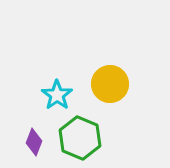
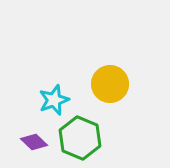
cyan star: moved 3 px left, 5 px down; rotated 16 degrees clockwise
purple diamond: rotated 68 degrees counterclockwise
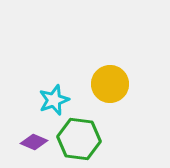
green hexagon: moved 1 px left, 1 px down; rotated 15 degrees counterclockwise
purple diamond: rotated 20 degrees counterclockwise
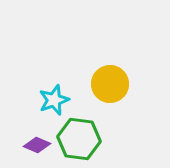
purple diamond: moved 3 px right, 3 px down
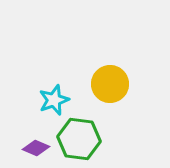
purple diamond: moved 1 px left, 3 px down
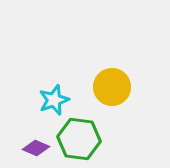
yellow circle: moved 2 px right, 3 px down
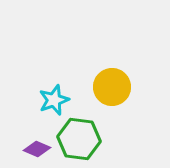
purple diamond: moved 1 px right, 1 px down
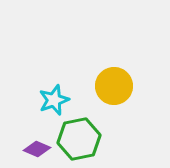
yellow circle: moved 2 px right, 1 px up
green hexagon: rotated 18 degrees counterclockwise
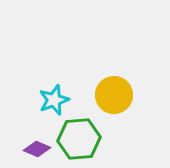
yellow circle: moved 9 px down
green hexagon: rotated 6 degrees clockwise
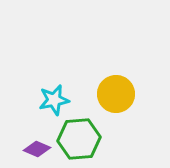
yellow circle: moved 2 px right, 1 px up
cyan star: rotated 8 degrees clockwise
